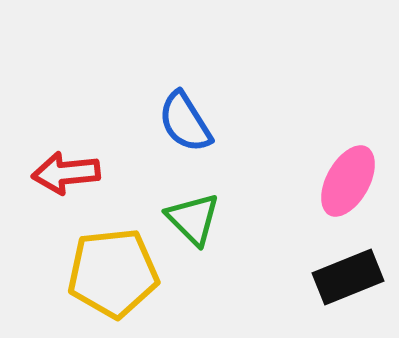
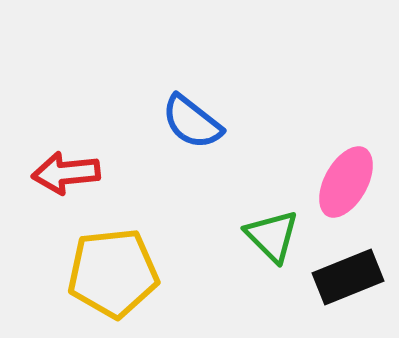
blue semicircle: moved 7 px right; rotated 20 degrees counterclockwise
pink ellipse: moved 2 px left, 1 px down
green triangle: moved 79 px right, 17 px down
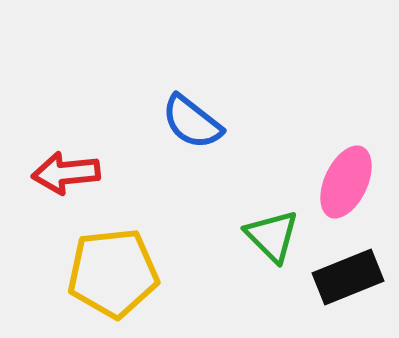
pink ellipse: rotated 4 degrees counterclockwise
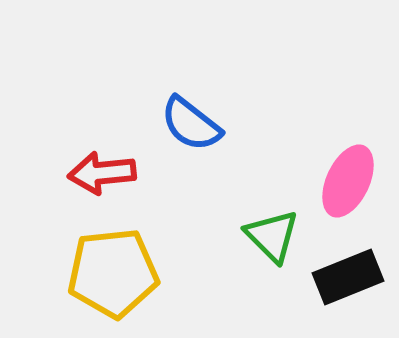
blue semicircle: moved 1 px left, 2 px down
red arrow: moved 36 px right
pink ellipse: moved 2 px right, 1 px up
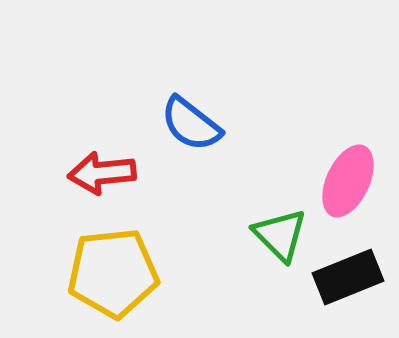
green triangle: moved 8 px right, 1 px up
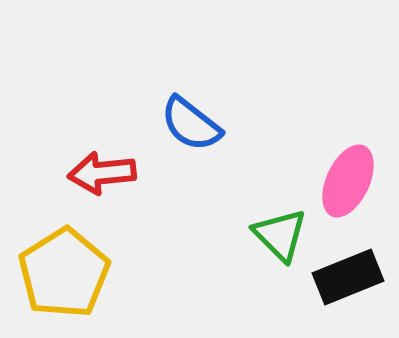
yellow pentagon: moved 49 px left; rotated 26 degrees counterclockwise
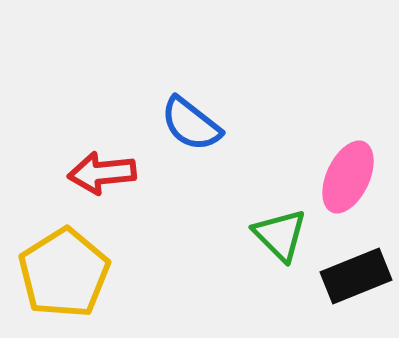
pink ellipse: moved 4 px up
black rectangle: moved 8 px right, 1 px up
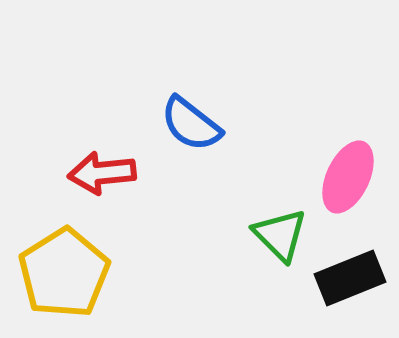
black rectangle: moved 6 px left, 2 px down
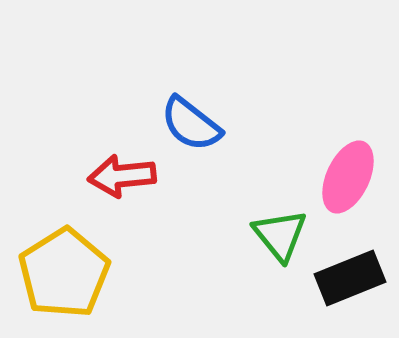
red arrow: moved 20 px right, 3 px down
green triangle: rotated 6 degrees clockwise
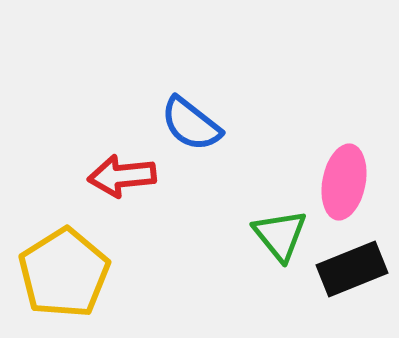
pink ellipse: moved 4 px left, 5 px down; rotated 14 degrees counterclockwise
black rectangle: moved 2 px right, 9 px up
